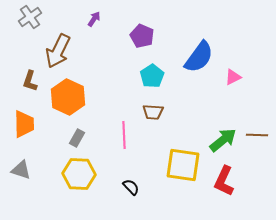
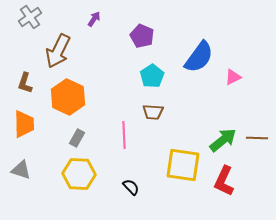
brown L-shape: moved 5 px left, 2 px down
brown line: moved 3 px down
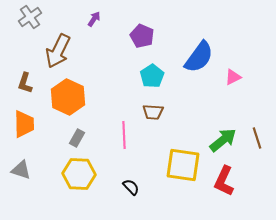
brown line: rotated 70 degrees clockwise
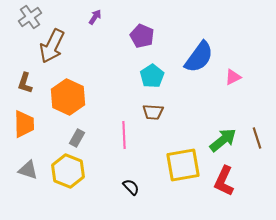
purple arrow: moved 1 px right, 2 px up
brown arrow: moved 6 px left, 5 px up
yellow square: rotated 18 degrees counterclockwise
gray triangle: moved 7 px right
yellow hexagon: moved 11 px left, 3 px up; rotated 20 degrees clockwise
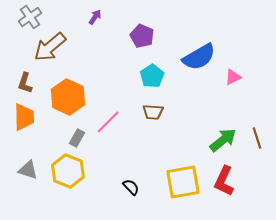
brown arrow: moved 2 px left, 1 px down; rotated 24 degrees clockwise
blue semicircle: rotated 24 degrees clockwise
orange trapezoid: moved 7 px up
pink line: moved 16 px left, 13 px up; rotated 48 degrees clockwise
yellow square: moved 17 px down
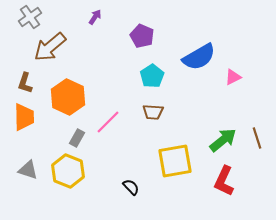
yellow square: moved 8 px left, 21 px up
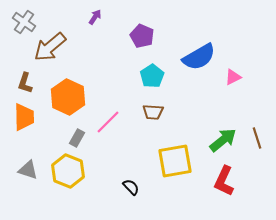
gray cross: moved 6 px left, 5 px down; rotated 20 degrees counterclockwise
